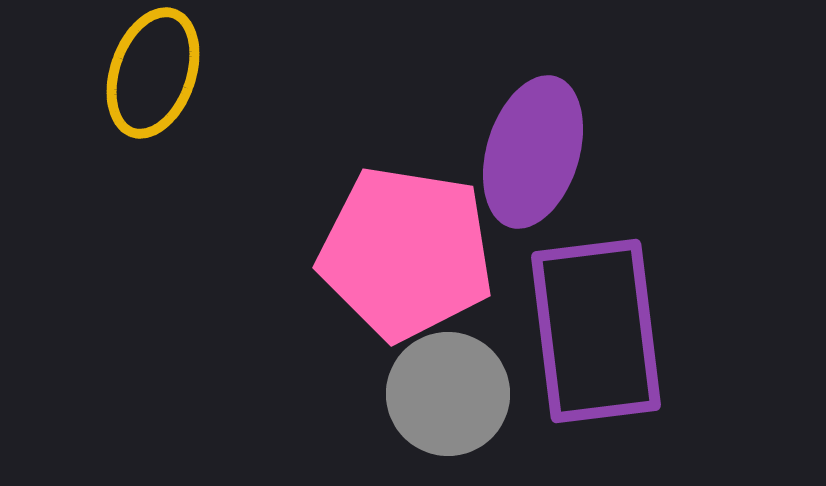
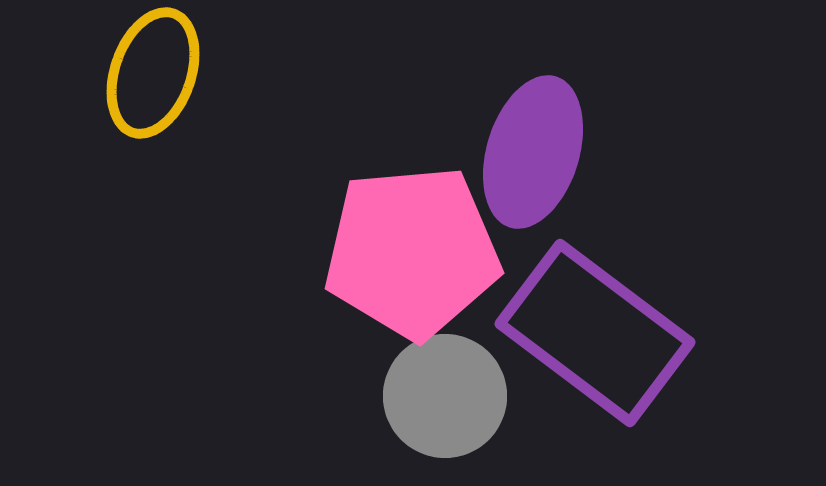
pink pentagon: moved 6 px right, 1 px up; rotated 14 degrees counterclockwise
purple rectangle: moved 1 px left, 2 px down; rotated 46 degrees counterclockwise
gray circle: moved 3 px left, 2 px down
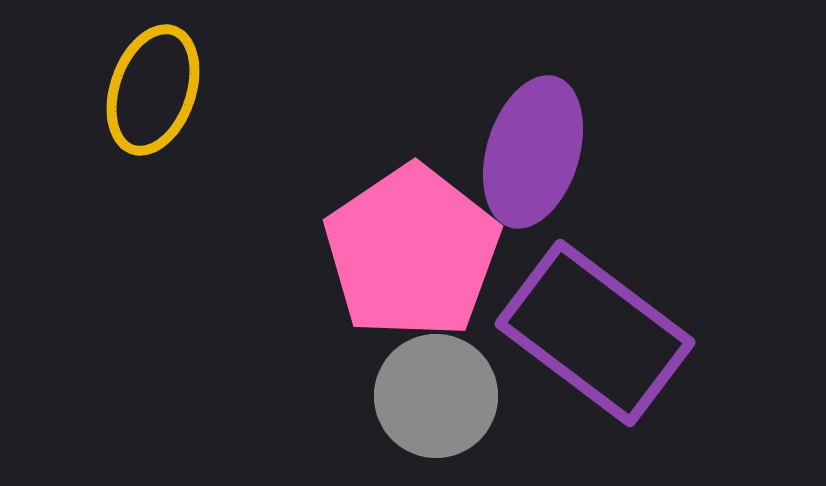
yellow ellipse: moved 17 px down
pink pentagon: rotated 29 degrees counterclockwise
gray circle: moved 9 px left
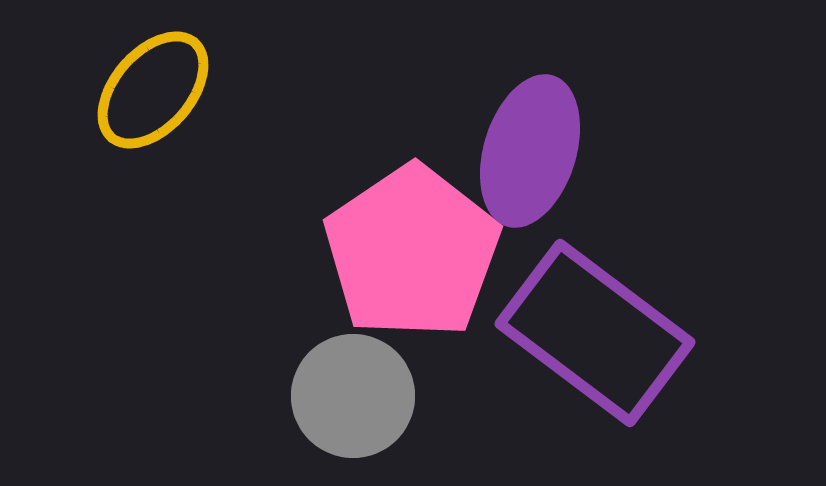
yellow ellipse: rotated 22 degrees clockwise
purple ellipse: moved 3 px left, 1 px up
gray circle: moved 83 px left
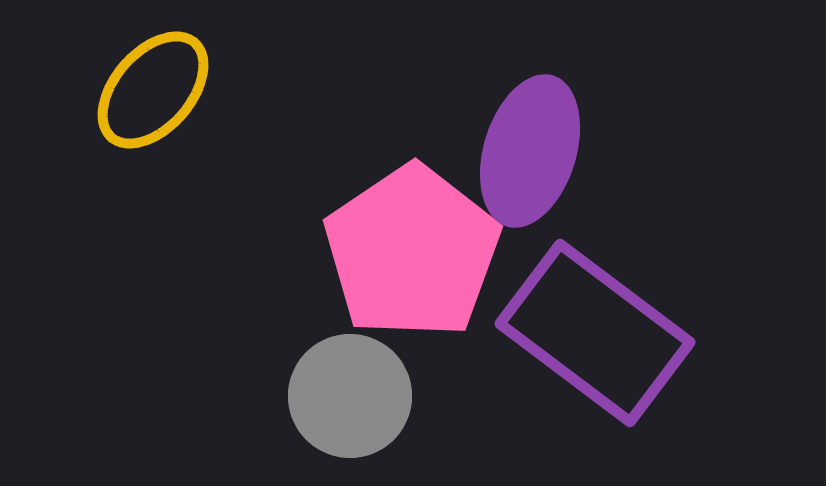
gray circle: moved 3 px left
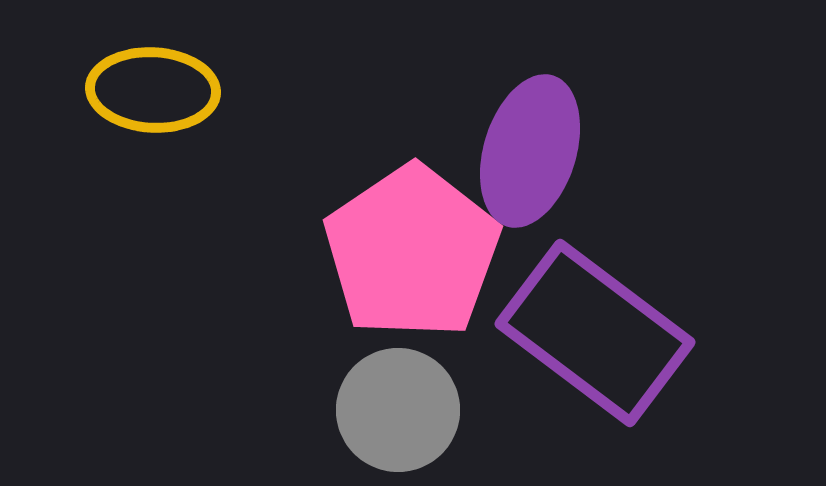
yellow ellipse: rotated 52 degrees clockwise
gray circle: moved 48 px right, 14 px down
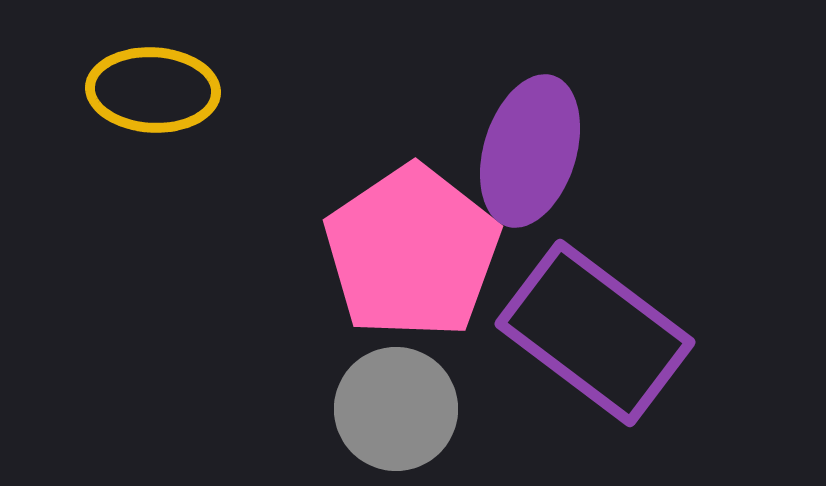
gray circle: moved 2 px left, 1 px up
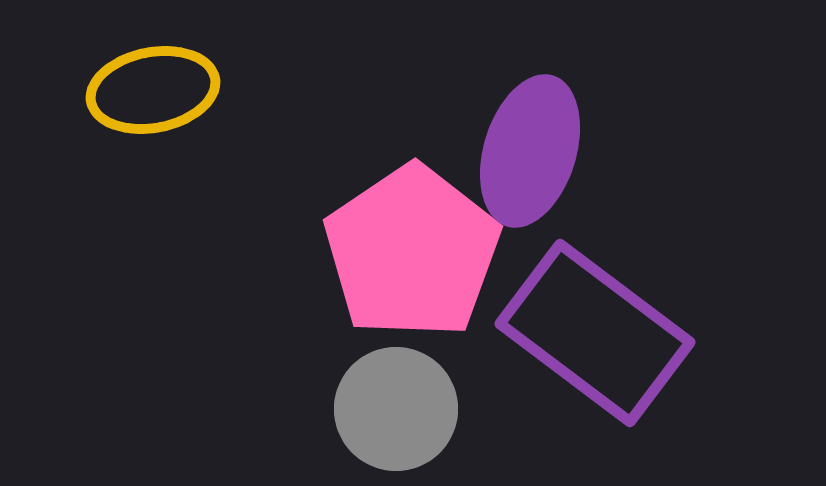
yellow ellipse: rotated 14 degrees counterclockwise
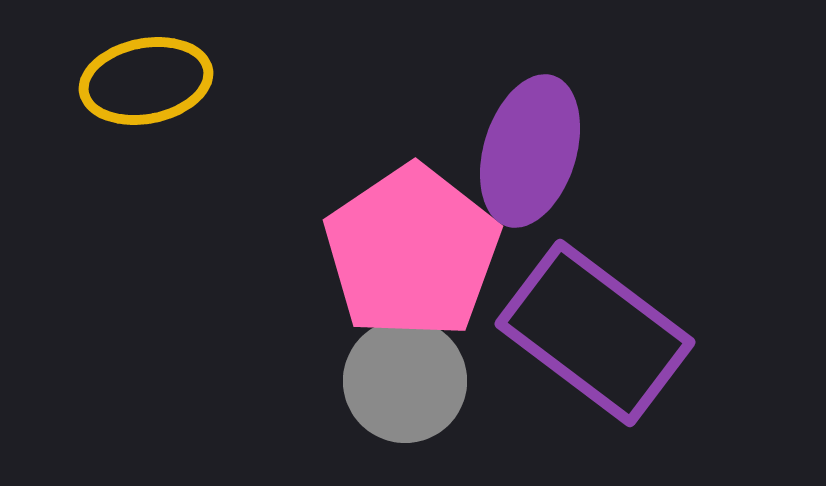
yellow ellipse: moved 7 px left, 9 px up
gray circle: moved 9 px right, 28 px up
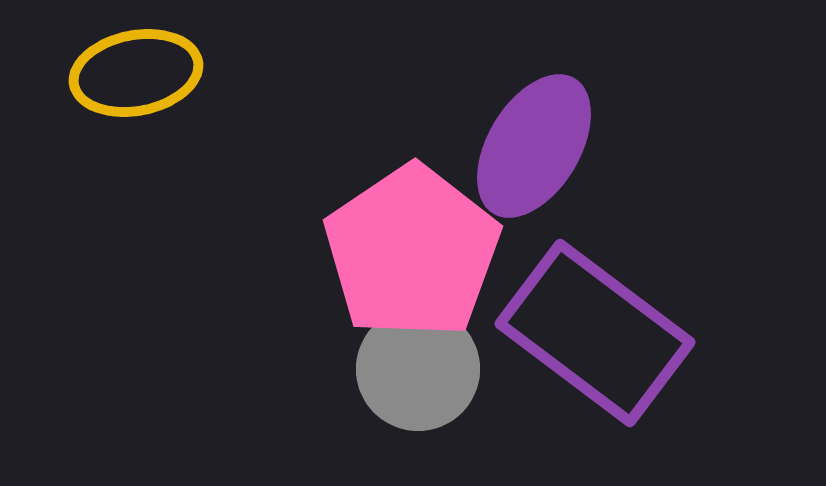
yellow ellipse: moved 10 px left, 8 px up
purple ellipse: moved 4 px right, 5 px up; rotated 14 degrees clockwise
gray circle: moved 13 px right, 12 px up
